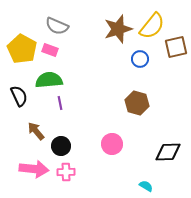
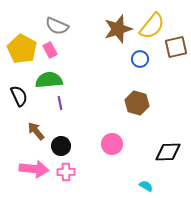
pink rectangle: rotated 42 degrees clockwise
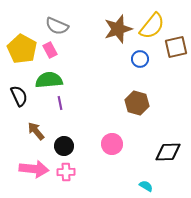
black circle: moved 3 px right
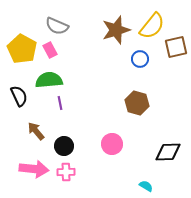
brown star: moved 2 px left, 1 px down
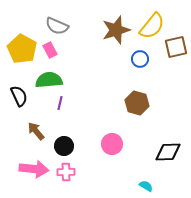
purple line: rotated 24 degrees clockwise
